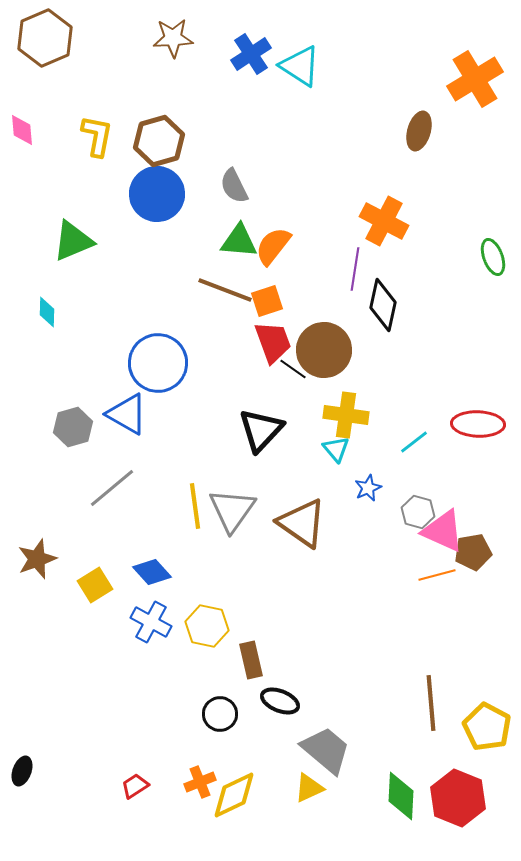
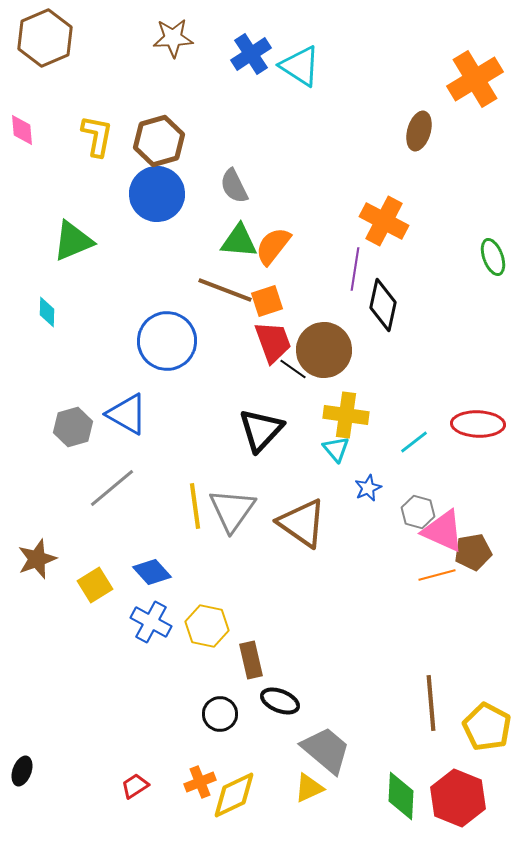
blue circle at (158, 363): moved 9 px right, 22 px up
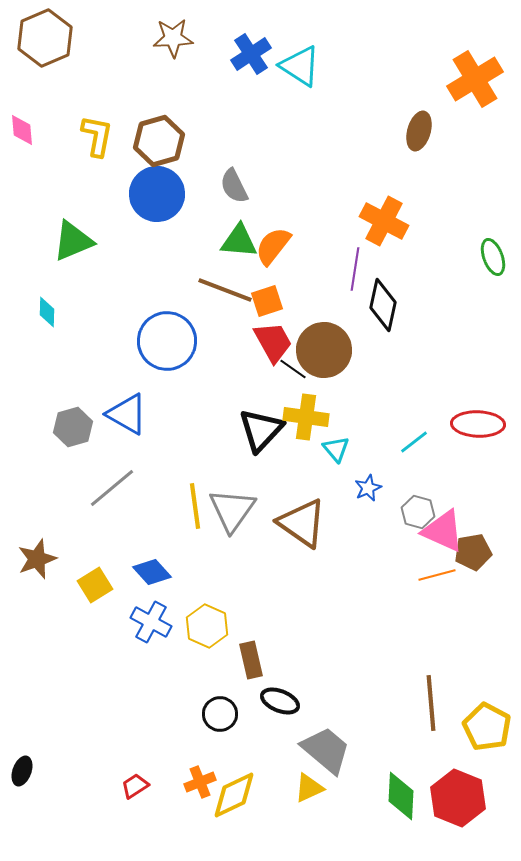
red trapezoid at (273, 342): rotated 9 degrees counterclockwise
yellow cross at (346, 415): moved 40 px left, 2 px down
yellow hexagon at (207, 626): rotated 12 degrees clockwise
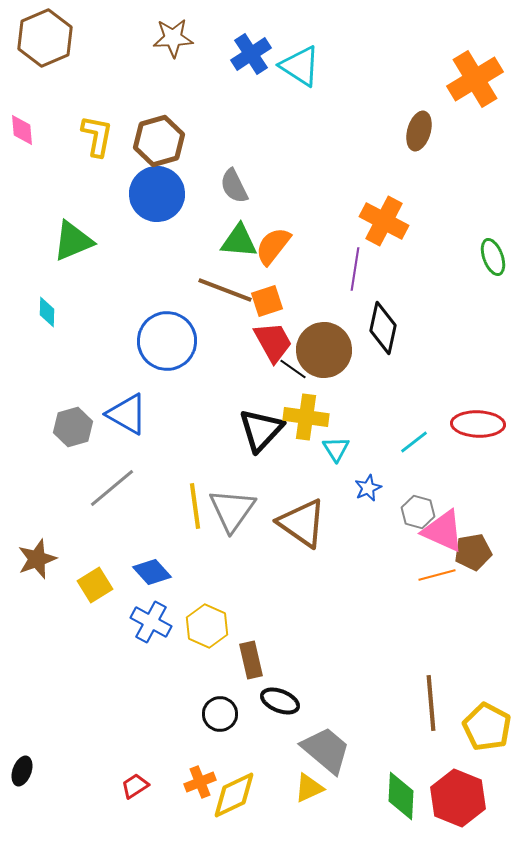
black diamond at (383, 305): moved 23 px down
cyan triangle at (336, 449): rotated 8 degrees clockwise
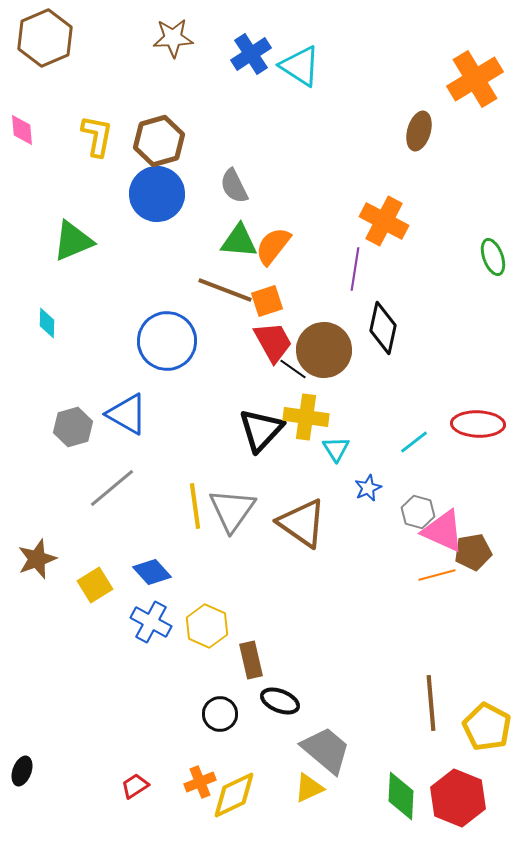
cyan diamond at (47, 312): moved 11 px down
